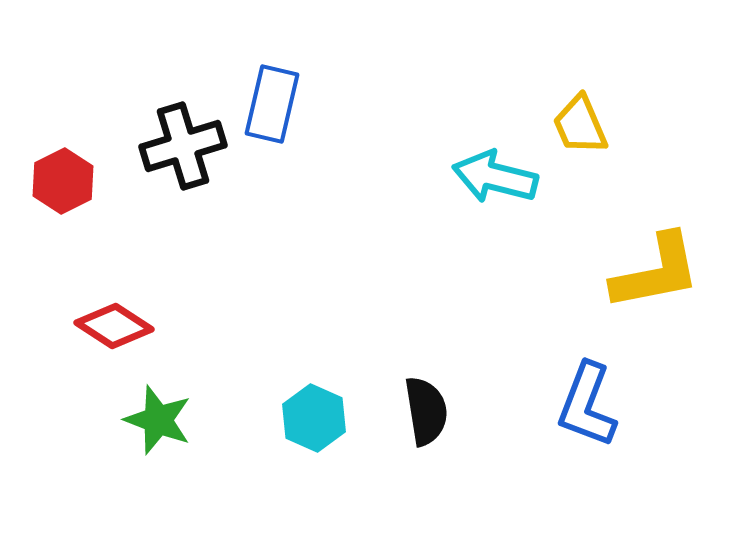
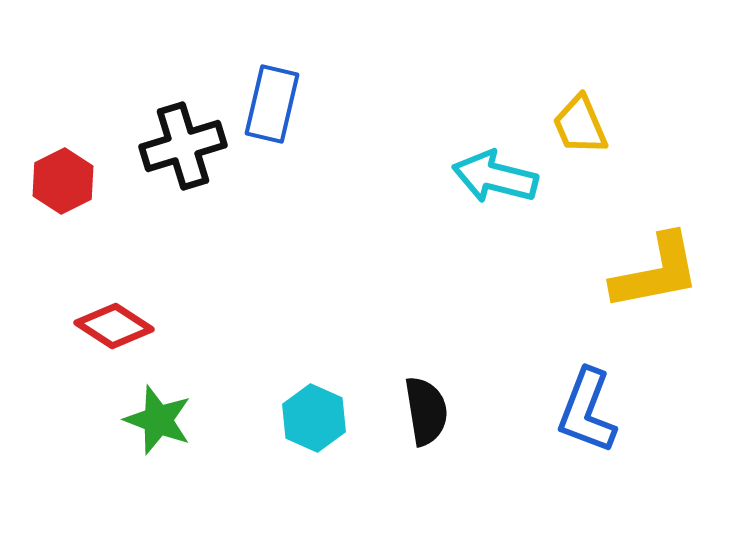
blue L-shape: moved 6 px down
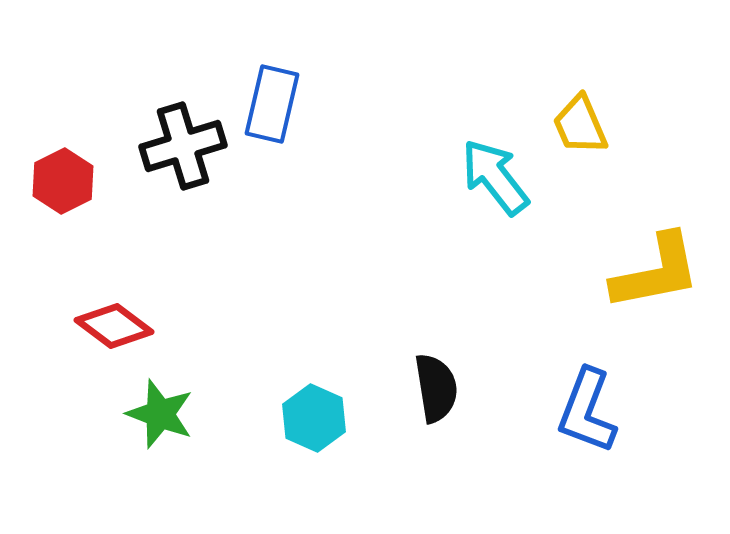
cyan arrow: rotated 38 degrees clockwise
red diamond: rotated 4 degrees clockwise
black semicircle: moved 10 px right, 23 px up
green star: moved 2 px right, 6 px up
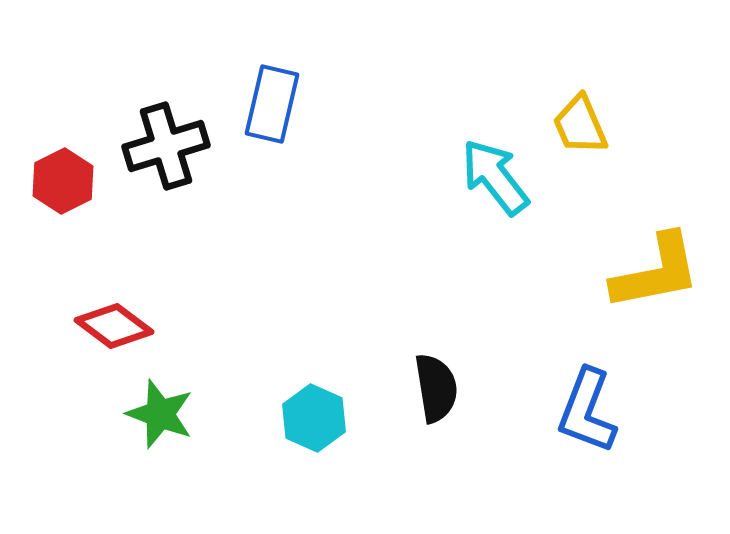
black cross: moved 17 px left
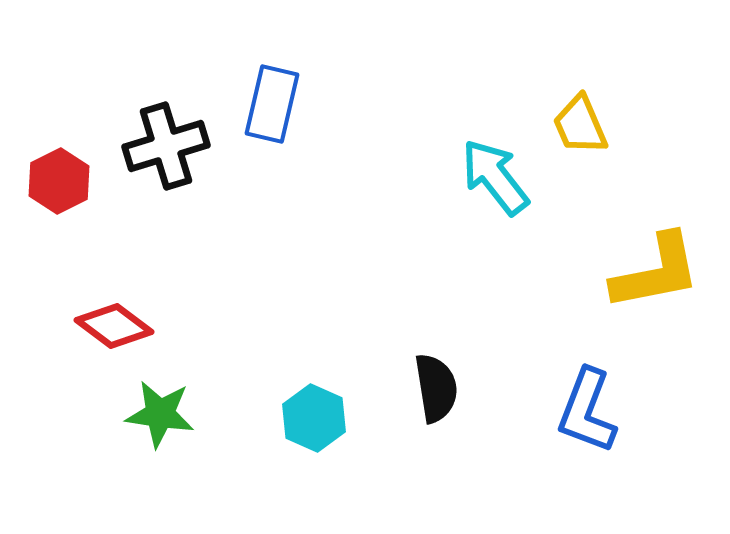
red hexagon: moved 4 px left
green star: rotated 12 degrees counterclockwise
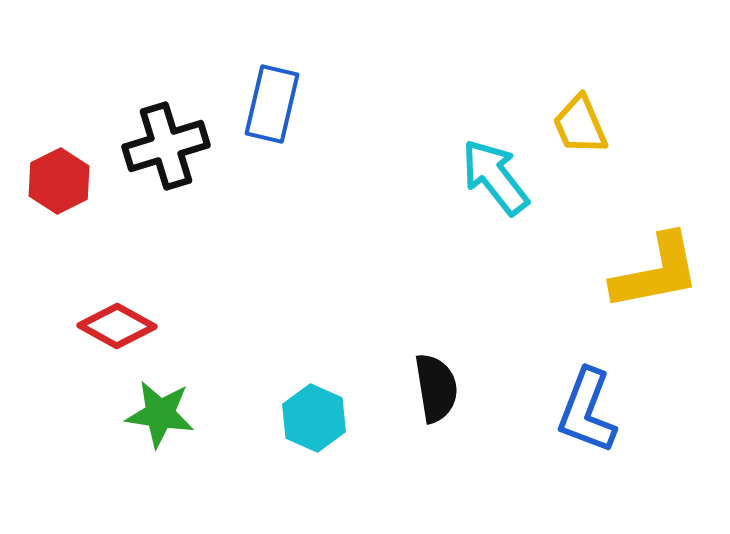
red diamond: moved 3 px right; rotated 8 degrees counterclockwise
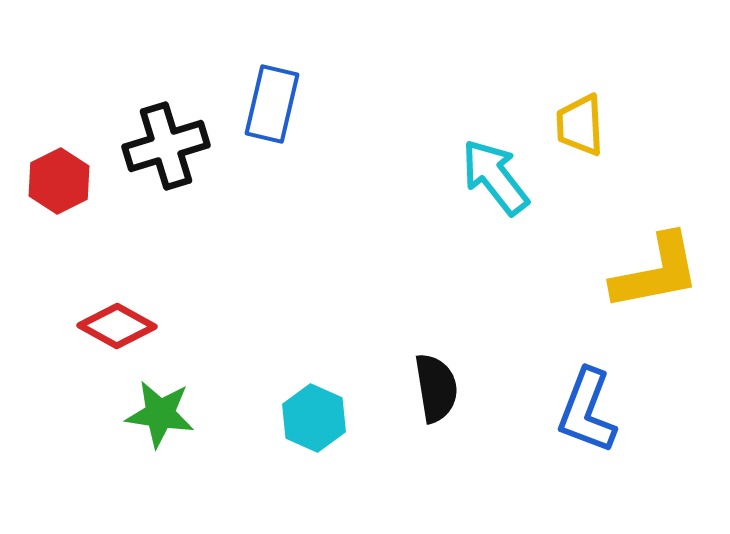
yellow trapezoid: rotated 20 degrees clockwise
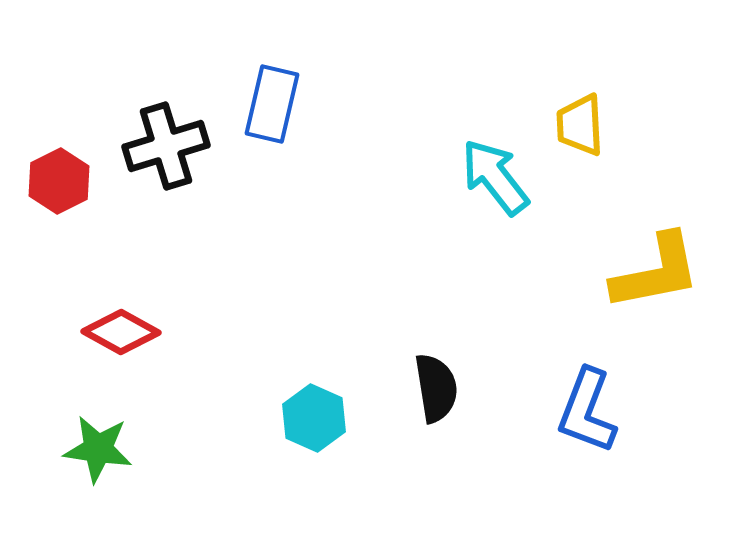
red diamond: moved 4 px right, 6 px down
green star: moved 62 px left, 35 px down
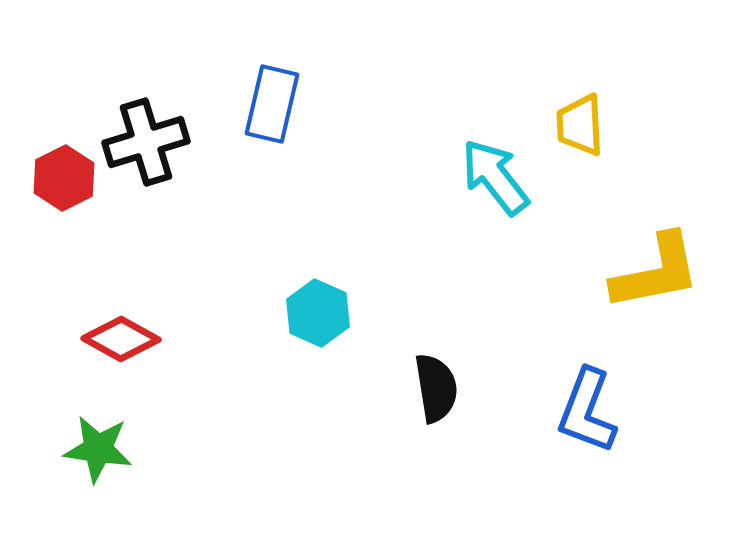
black cross: moved 20 px left, 4 px up
red hexagon: moved 5 px right, 3 px up
red diamond: moved 7 px down
cyan hexagon: moved 4 px right, 105 px up
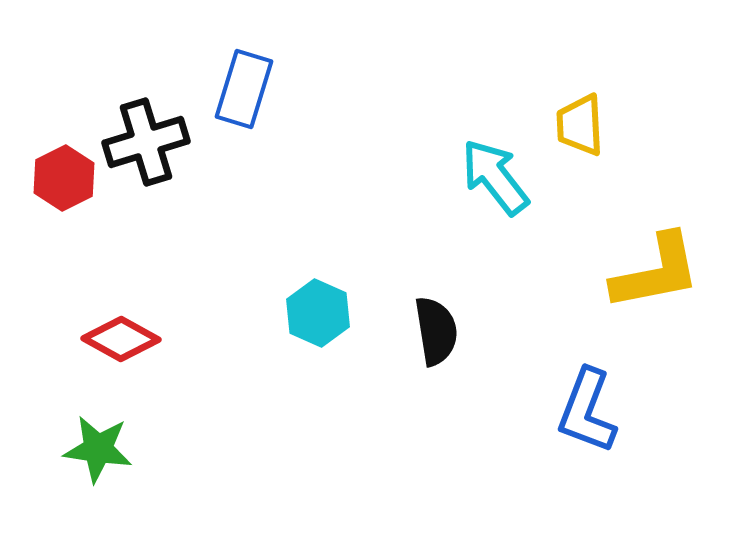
blue rectangle: moved 28 px left, 15 px up; rotated 4 degrees clockwise
black semicircle: moved 57 px up
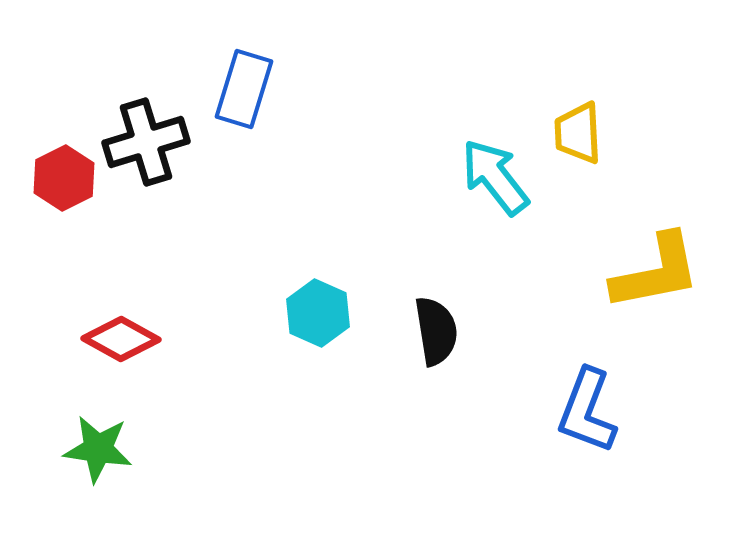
yellow trapezoid: moved 2 px left, 8 px down
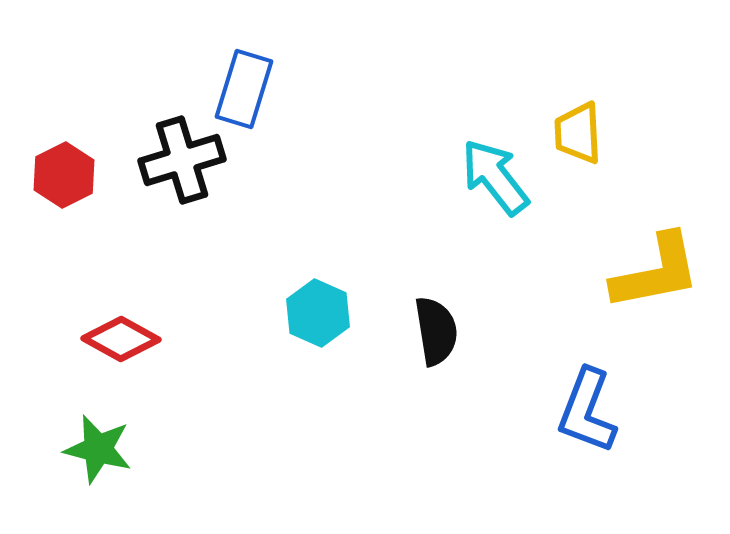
black cross: moved 36 px right, 18 px down
red hexagon: moved 3 px up
green star: rotated 6 degrees clockwise
